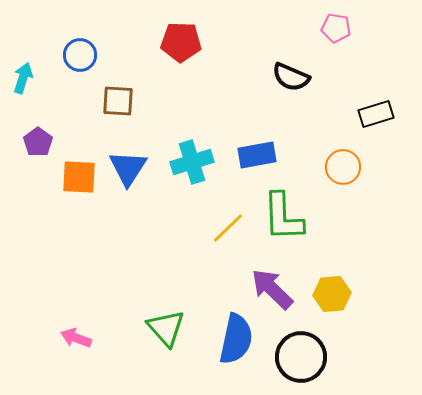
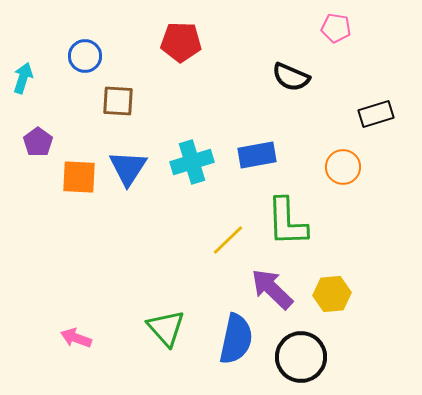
blue circle: moved 5 px right, 1 px down
green L-shape: moved 4 px right, 5 px down
yellow line: moved 12 px down
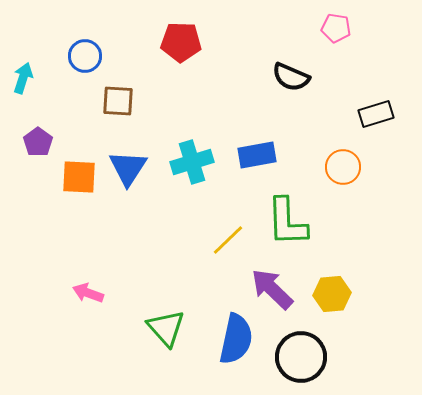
pink arrow: moved 12 px right, 45 px up
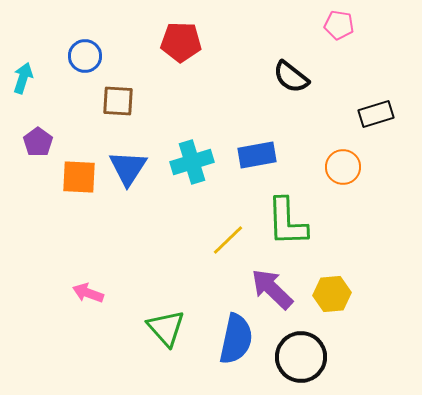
pink pentagon: moved 3 px right, 3 px up
black semicircle: rotated 15 degrees clockwise
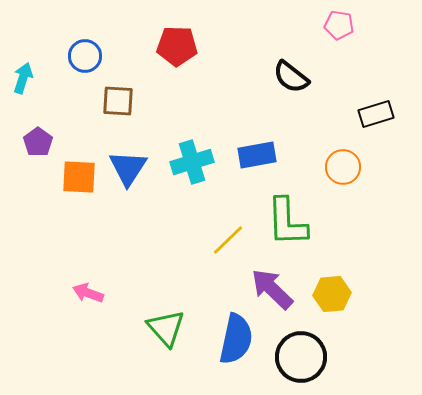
red pentagon: moved 4 px left, 4 px down
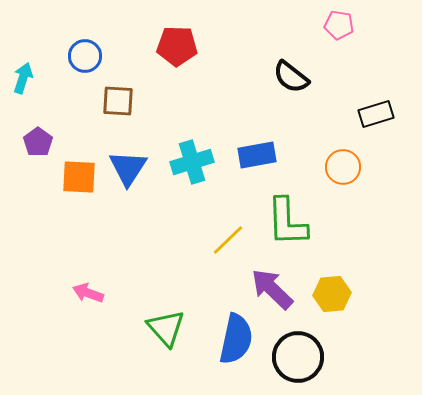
black circle: moved 3 px left
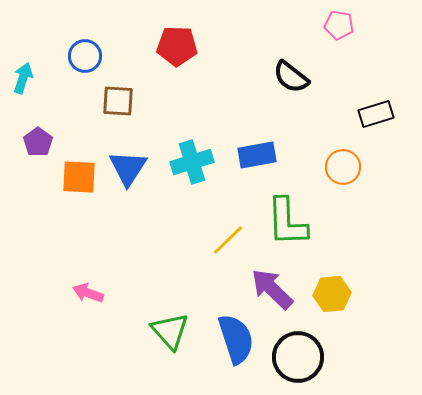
green triangle: moved 4 px right, 3 px down
blue semicircle: rotated 30 degrees counterclockwise
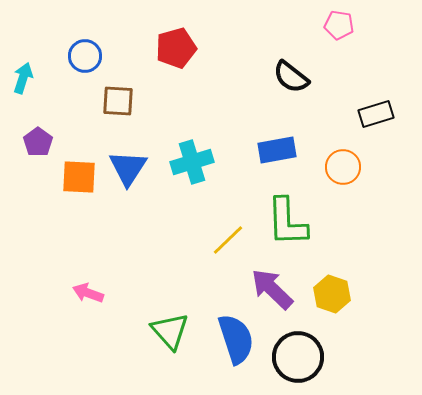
red pentagon: moved 1 px left, 2 px down; rotated 18 degrees counterclockwise
blue rectangle: moved 20 px right, 5 px up
yellow hexagon: rotated 24 degrees clockwise
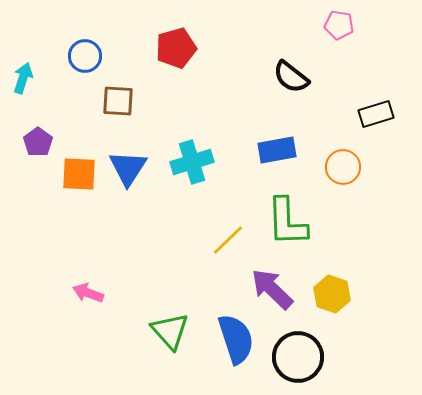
orange square: moved 3 px up
